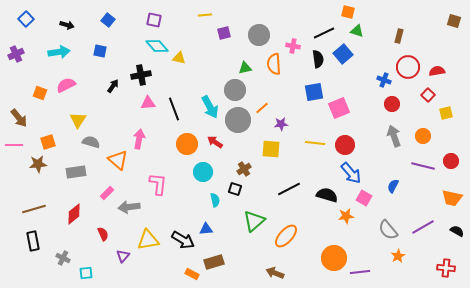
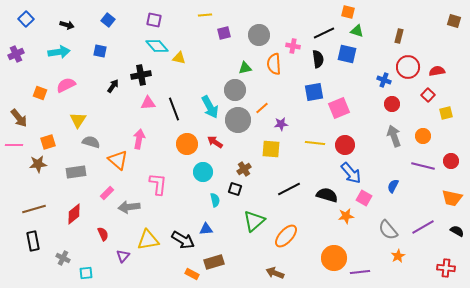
blue square at (343, 54): moved 4 px right; rotated 36 degrees counterclockwise
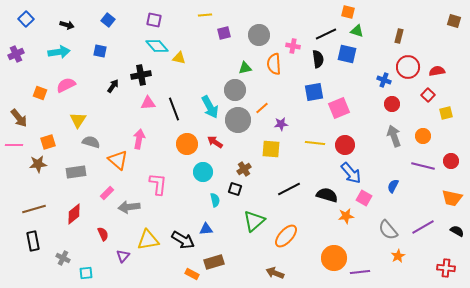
black line at (324, 33): moved 2 px right, 1 px down
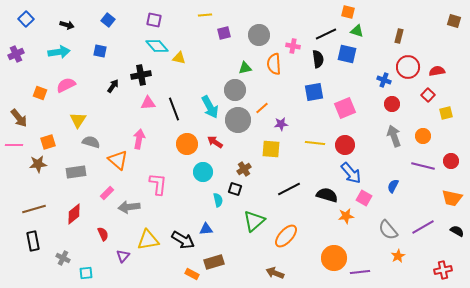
pink square at (339, 108): moved 6 px right
cyan semicircle at (215, 200): moved 3 px right
red cross at (446, 268): moved 3 px left, 2 px down; rotated 18 degrees counterclockwise
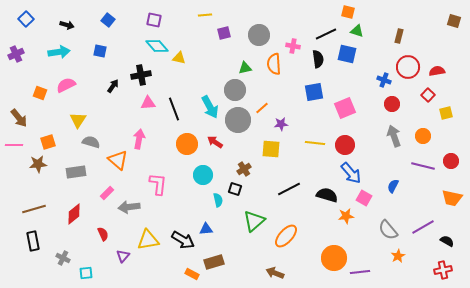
cyan circle at (203, 172): moved 3 px down
black semicircle at (457, 231): moved 10 px left, 10 px down
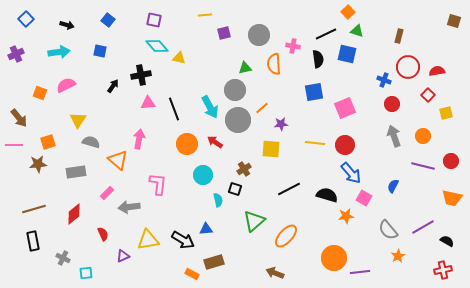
orange square at (348, 12): rotated 32 degrees clockwise
purple triangle at (123, 256): rotated 24 degrees clockwise
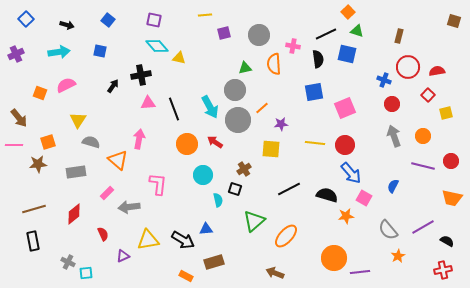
gray cross at (63, 258): moved 5 px right, 4 px down
orange rectangle at (192, 274): moved 6 px left, 2 px down
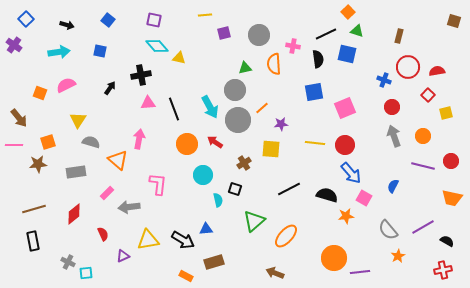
purple cross at (16, 54): moved 2 px left, 9 px up; rotated 28 degrees counterclockwise
black arrow at (113, 86): moved 3 px left, 2 px down
red circle at (392, 104): moved 3 px down
brown cross at (244, 169): moved 6 px up
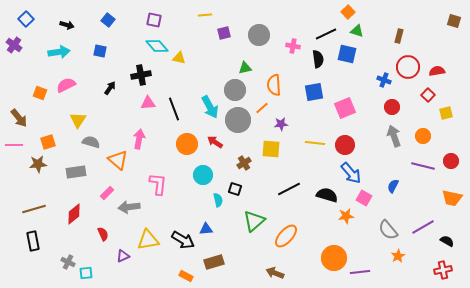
orange semicircle at (274, 64): moved 21 px down
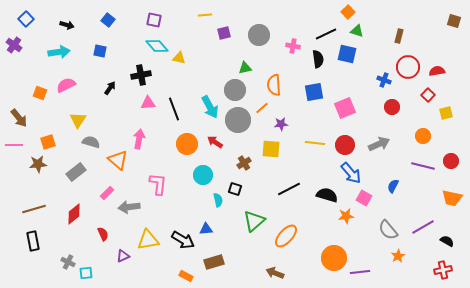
gray arrow at (394, 136): moved 15 px left, 8 px down; rotated 85 degrees clockwise
gray rectangle at (76, 172): rotated 30 degrees counterclockwise
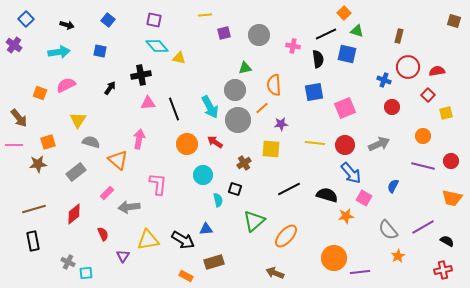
orange square at (348, 12): moved 4 px left, 1 px down
purple triangle at (123, 256): rotated 32 degrees counterclockwise
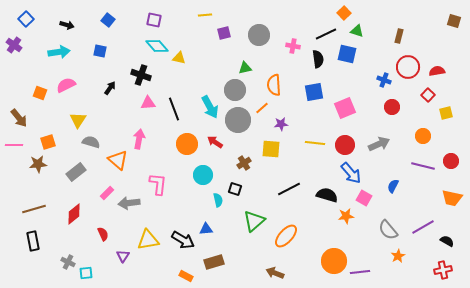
black cross at (141, 75): rotated 30 degrees clockwise
gray arrow at (129, 207): moved 4 px up
orange circle at (334, 258): moved 3 px down
